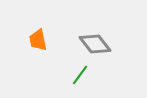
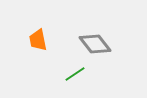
green line: moved 5 px left, 1 px up; rotated 20 degrees clockwise
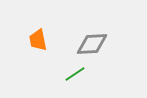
gray diamond: moved 3 px left; rotated 56 degrees counterclockwise
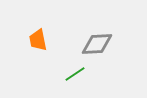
gray diamond: moved 5 px right
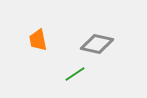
gray diamond: rotated 16 degrees clockwise
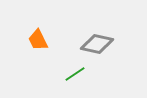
orange trapezoid: rotated 15 degrees counterclockwise
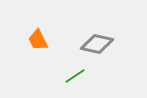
green line: moved 2 px down
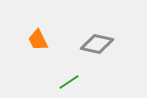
green line: moved 6 px left, 6 px down
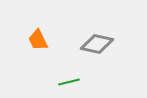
green line: rotated 20 degrees clockwise
